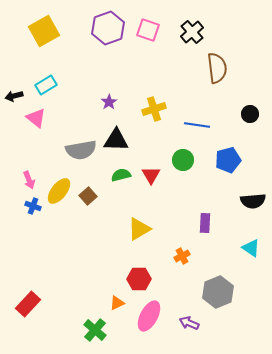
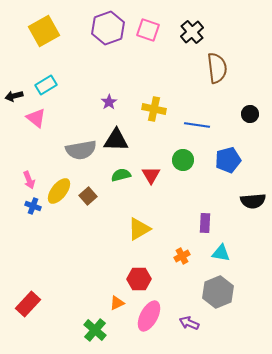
yellow cross: rotated 30 degrees clockwise
cyan triangle: moved 30 px left, 5 px down; rotated 24 degrees counterclockwise
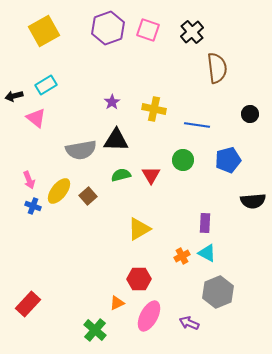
purple star: moved 3 px right
cyan triangle: moved 14 px left; rotated 18 degrees clockwise
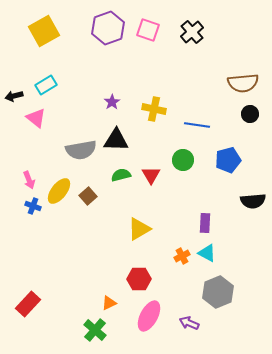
brown semicircle: moved 26 px right, 15 px down; rotated 92 degrees clockwise
orange triangle: moved 8 px left
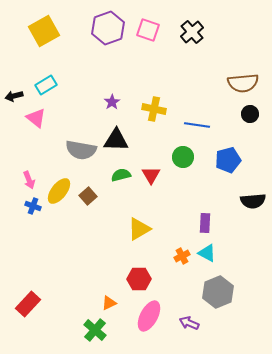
gray semicircle: rotated 20 degrees clockwise
green circle: moved 3 px up
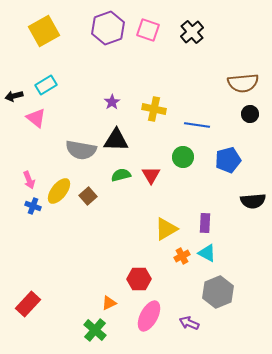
yellow triangle: moved 27 px right
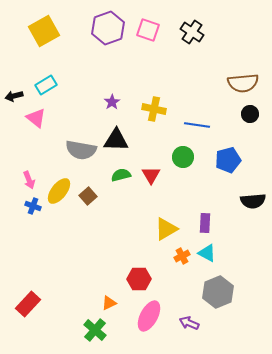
black cross: rotated 15 degrees counterclockwise
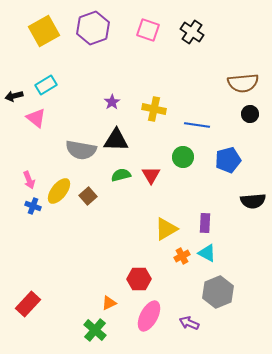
purple hexagon: moved 15 px left
